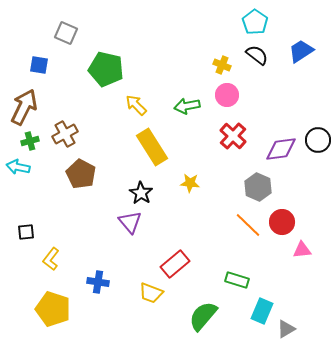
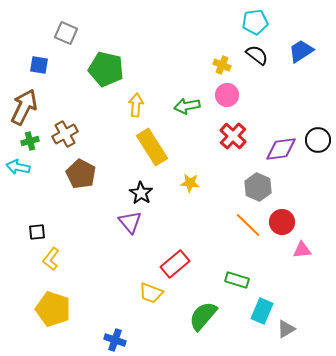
cyan pentagon: rotated 30 degrees clockwise
yellow arrow: rotated 50 degrees clockwise
black square: moved 11 px right
blue cross: moved 17 px right, 58 px down; rotated 10 degrees clockwise
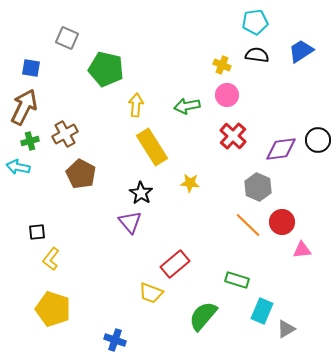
gray square: moved 1 px right, 5 px down
black semicircle: rotated 30 degrees counterclockwise
blue square: moved 8 px left, 3 px down
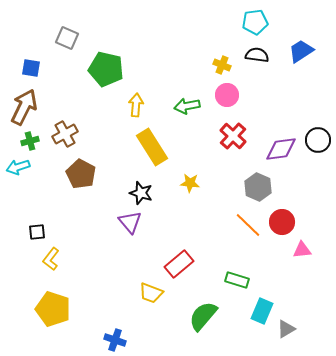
cyan arrow: rotated 30 degrees counterclockwise
black star: rotated 15 degrees counterclockwise
red rectangle: moved 4 px right
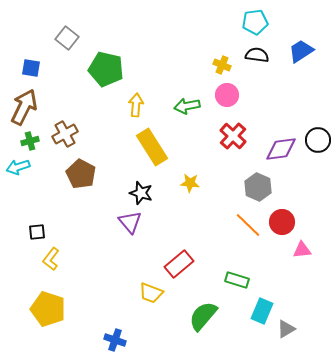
gray square: rotated 15 degrees clockwise
yellow pentagon: moved 5 px left
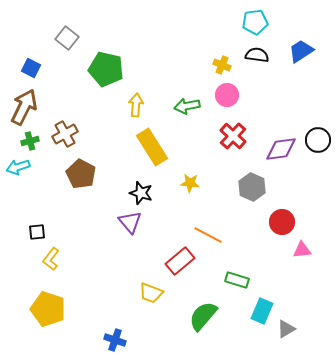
blue square: rotated 18 degrees clockwise
gray hexagon: moved 6 px left
orange line: moved 40 px left, 10 px down; rotated 16 degrees counterclockwise
red rectangle: moved 1 px right, 3 px up
